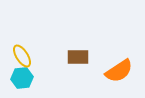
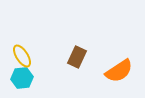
brown rectangle: moved 1 px left; rotated 65 degrees counterclockwise
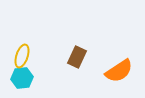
yellow ellipse: rotated 50 degrees clockwise
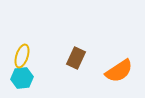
brown rectangle: moved 1 px left, 1 px down
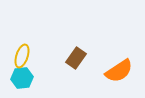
brown rectangle: rotated 10 degrees clockwise
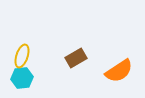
brown rectangle: rotated 25 degrees clockwise
